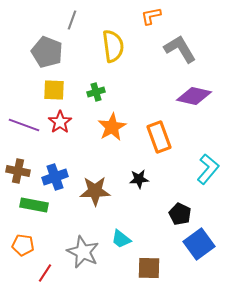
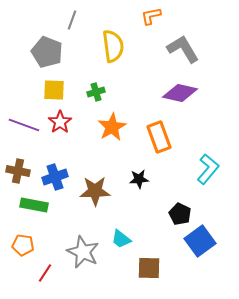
gray L-shape: moved 3 px right
purple diamond: moved 14 px left, 3 px up
blue square: moved 1 px right, 3 px up
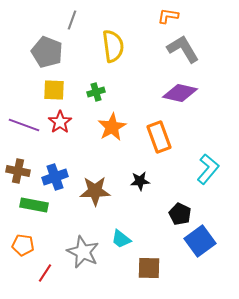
orange L-shape: moved 17 px right; rotated 20 degrees clockwise
black star: moved 1 px right, 2 px down
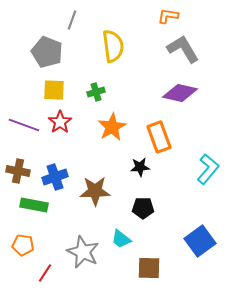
black star: moved 14 px up
black pentagon: moved 37 px left, 6 px up; rotated 25 degrees counterclockwise
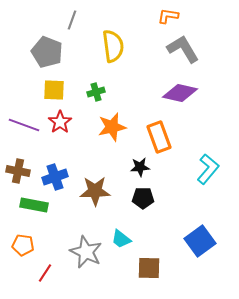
orange star: rotated 16 degrees clockwise
black pentagon: moved 10 px up
gray star: moved 3 px right
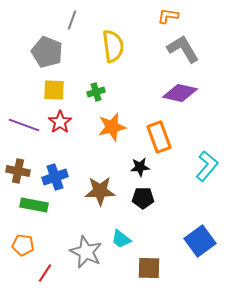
cyan L-shape: moved 1 px left, 3 px up
brown star: moved 5 px right
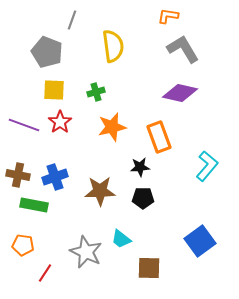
brown cross: moved 4 px down
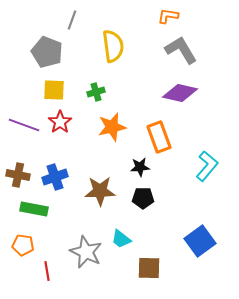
gray L-shape: moved 2 px left, 1 px down
green rectangle: moved 4 px down
red line: moved 2 px right, 2 px up; rotated 42 degrees counterclockwise
